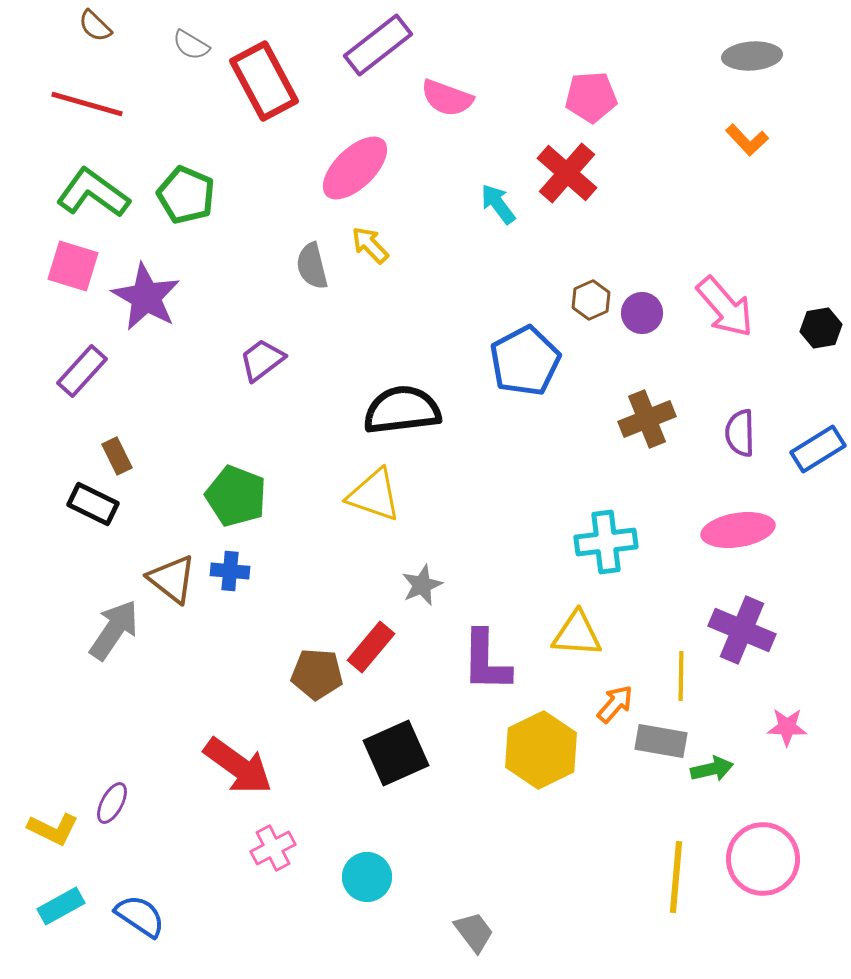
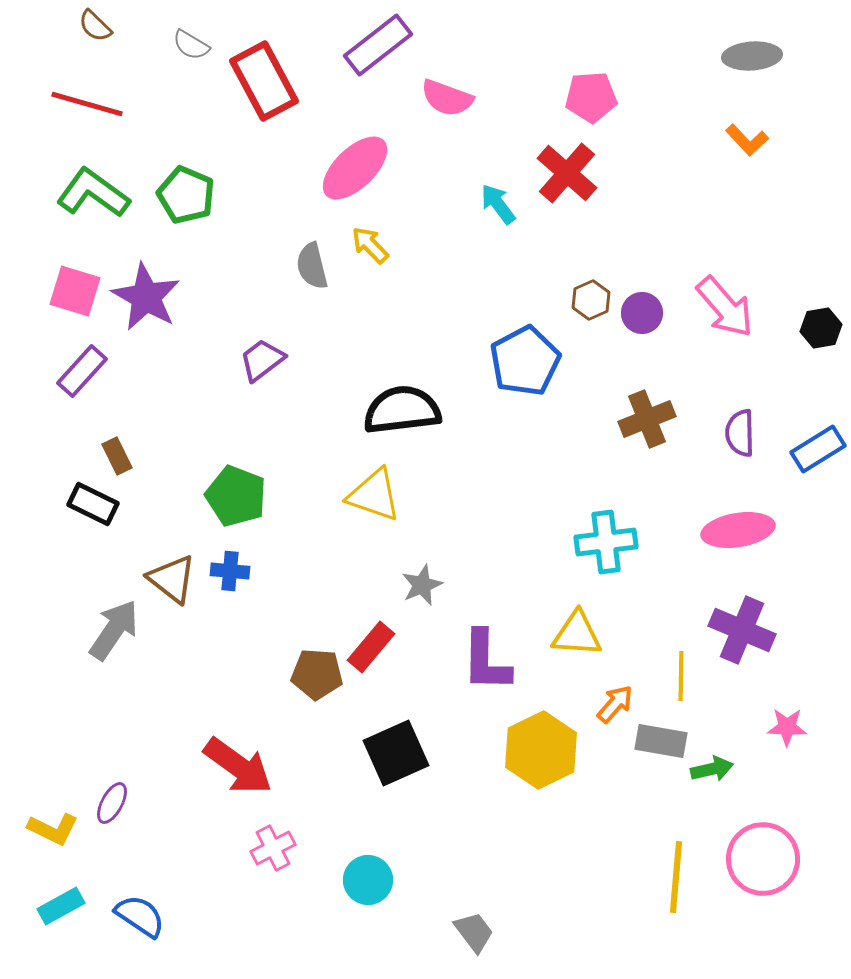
pink square at (73, 266): moved 2 px right, 25 px down
cyan circle at (367, 877): moved 1 px right, 3 px down
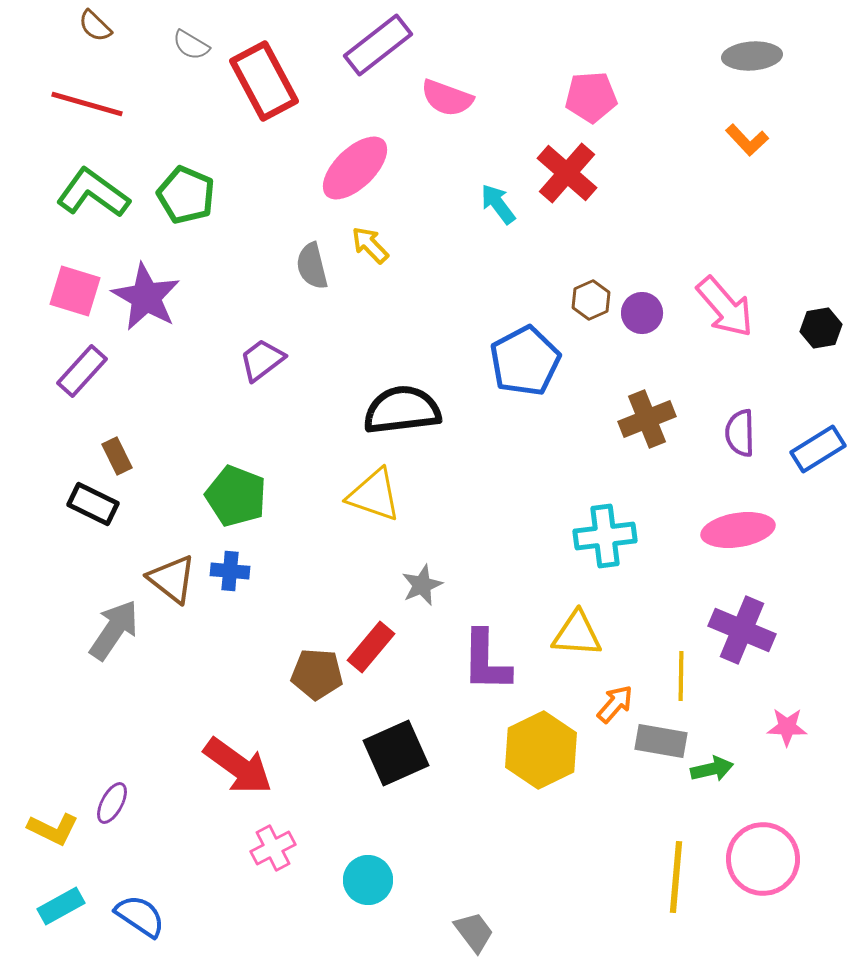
cyan cross at (606, 542): moved 1 px left, 6 px up
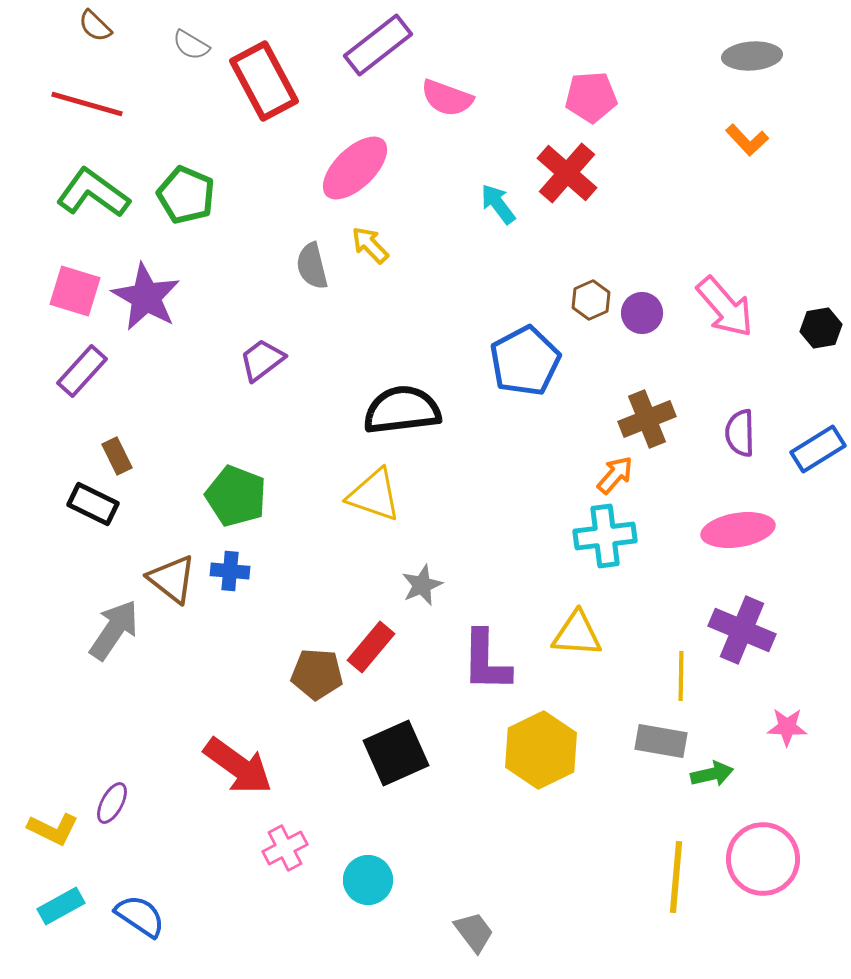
orange arrow at (615, 704): moved 229 px up
green arrow at (712, 769): moved 5 px down
pink cross at (273, 848): moved 12 px right
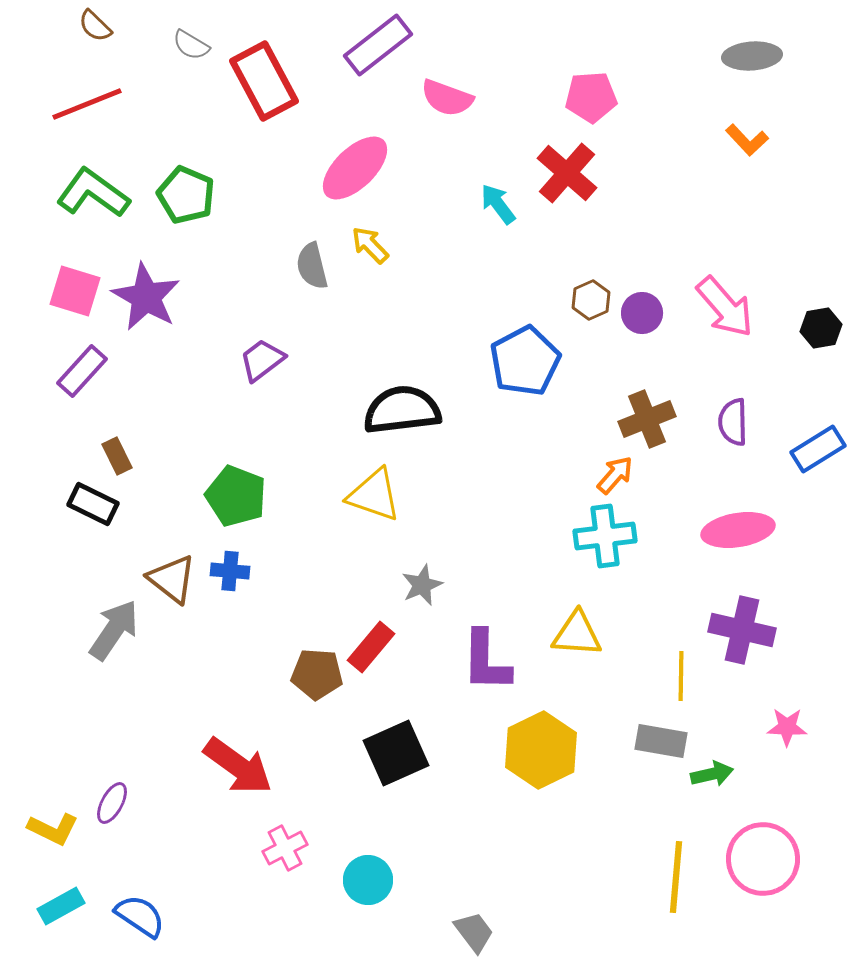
red line at (87, 104): rotated 38 degrees counterclockwise
purple semicircle at (740, 433): moved 7 px left, 11 px up
purple cross at (742, 630): rotated 10 degrees counterclockwise
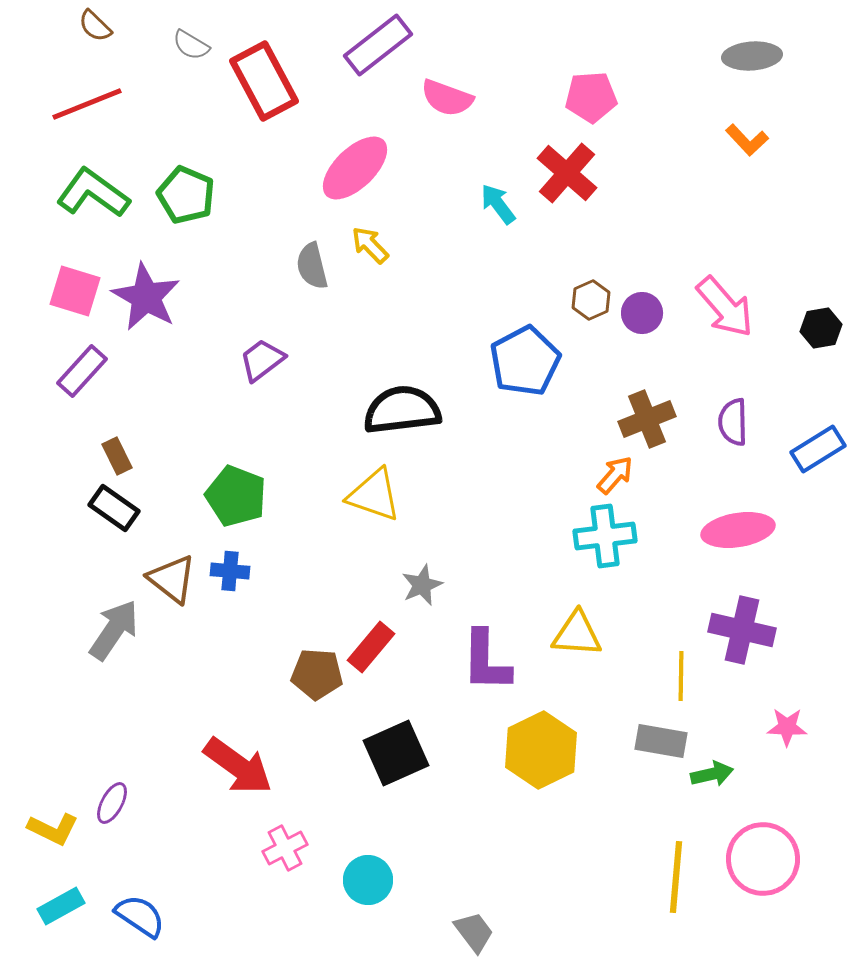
black rectangle at (93, 504): moved 21 px right, 4 px down; rotated 9 degrees clockwise
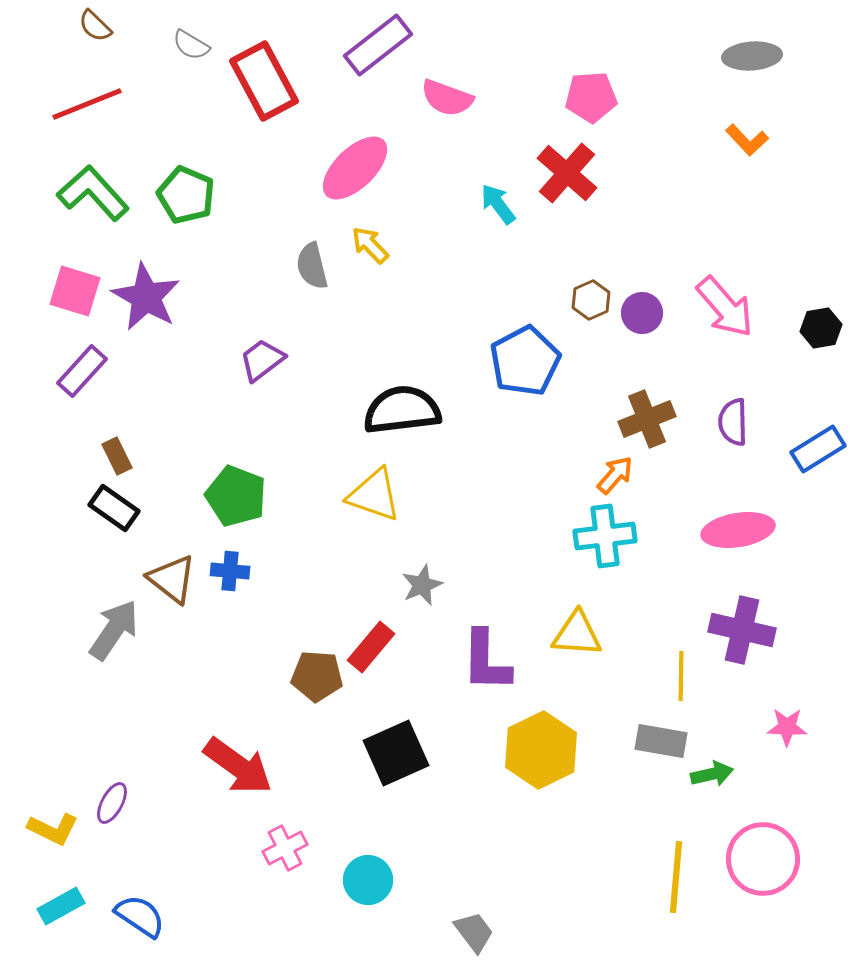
green L-shape at (93, 193): rotated 12 degrees clockwise
brown pentagon at (317, 674): moved 2 px down
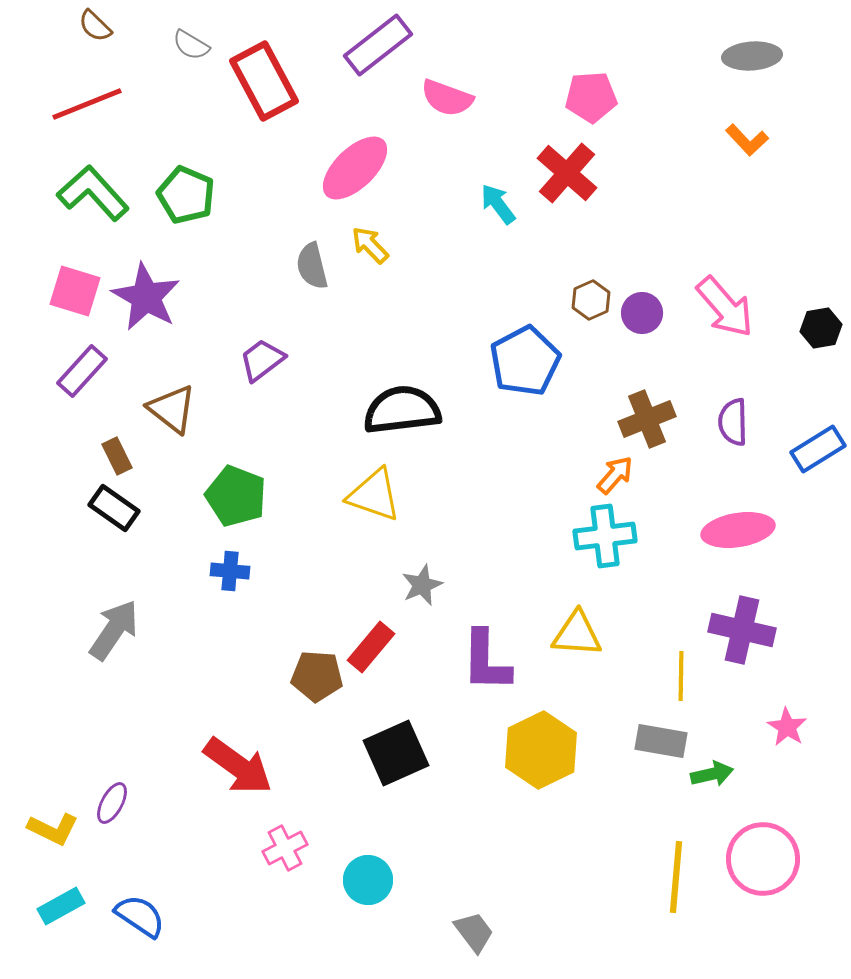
brown triangle at (172, 579): moved 170 px up
pink star at (787, 727): rotated 30 degrees clockwise
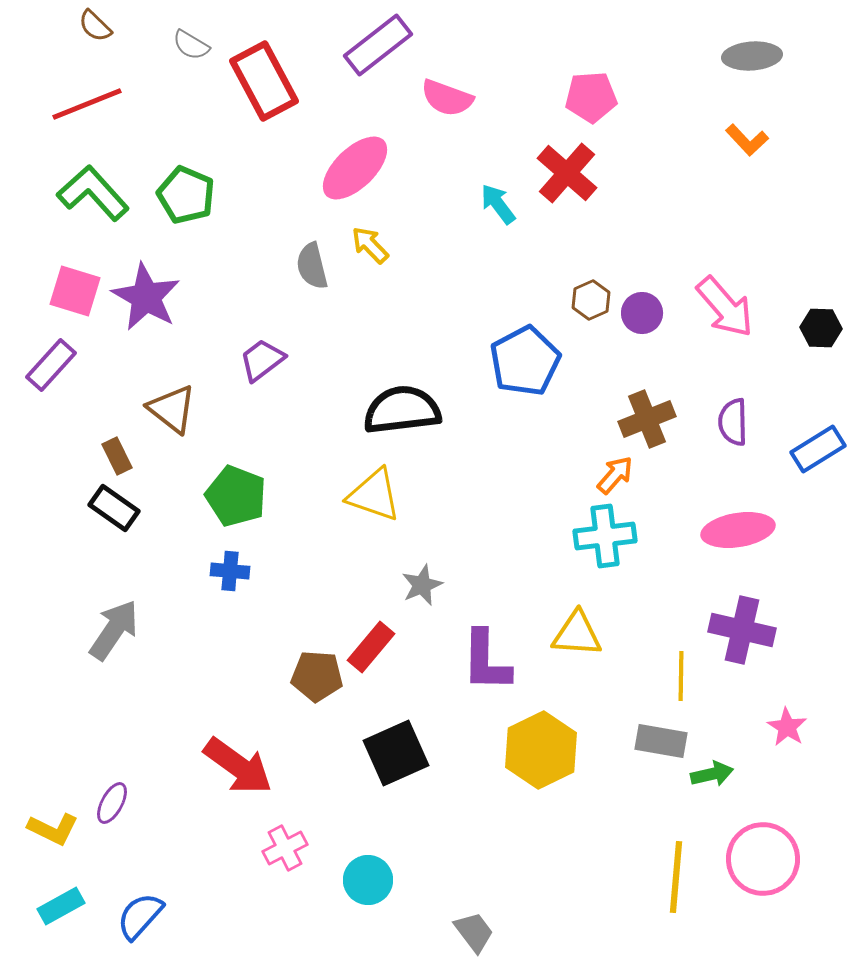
black hexagon at (821, 328): rotated 12 degrees clockwise
purple rectangle at (82, 371): moved 31 px left, 6 px up
blue semicircle at (140, 916): rotated 82 degrees counterclockwise
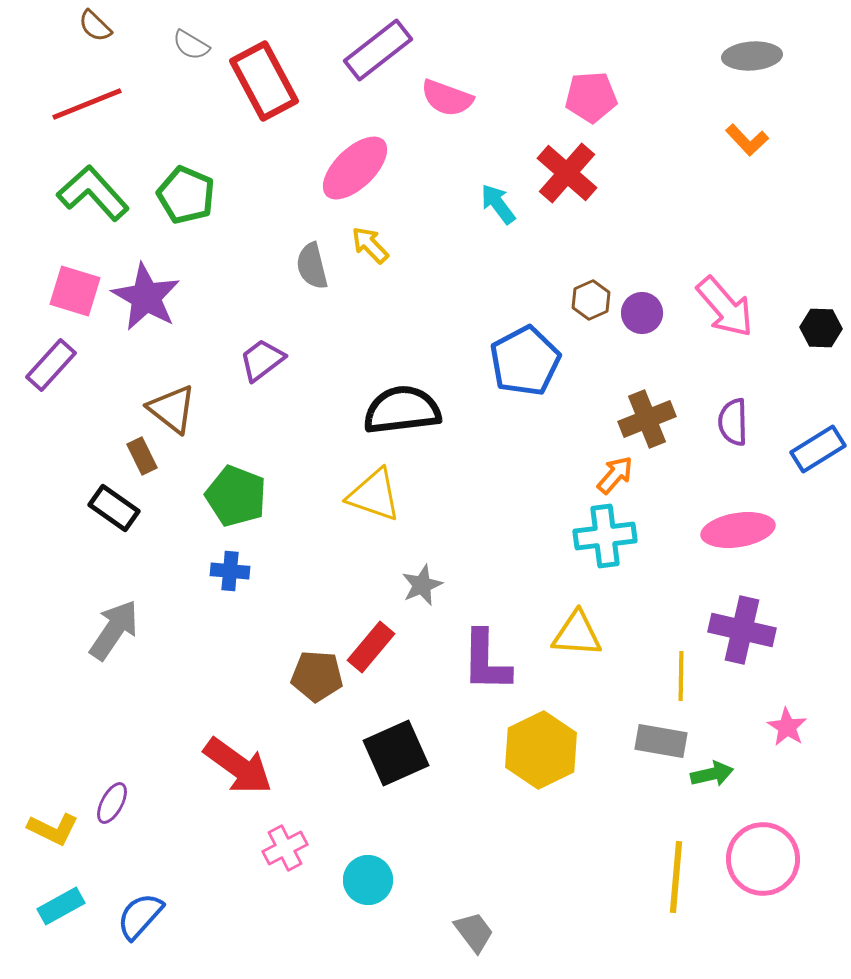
purple rectangle at (378, 45): moved 5 px down
brown rectangle at (117, 456): moved 25 px right
